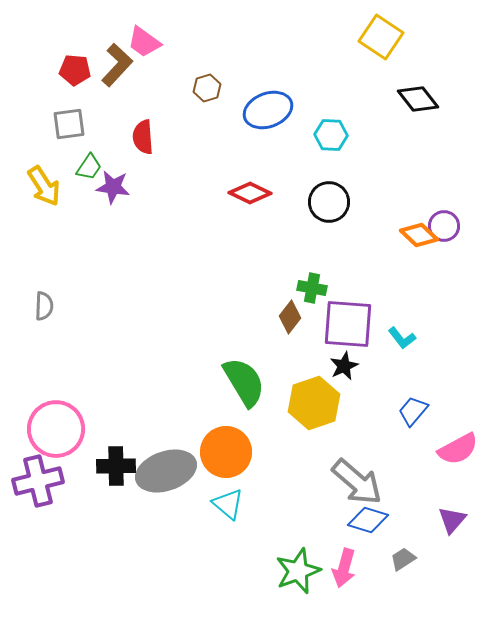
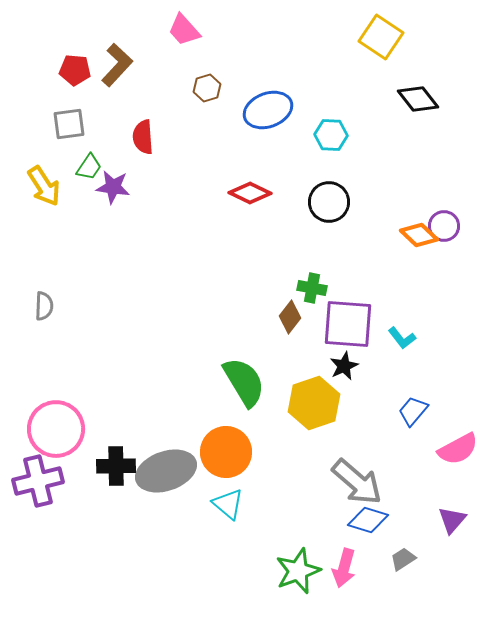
pink trapezoid: moved 40 px right, 12 px up; rotated 12 degrees clockwise
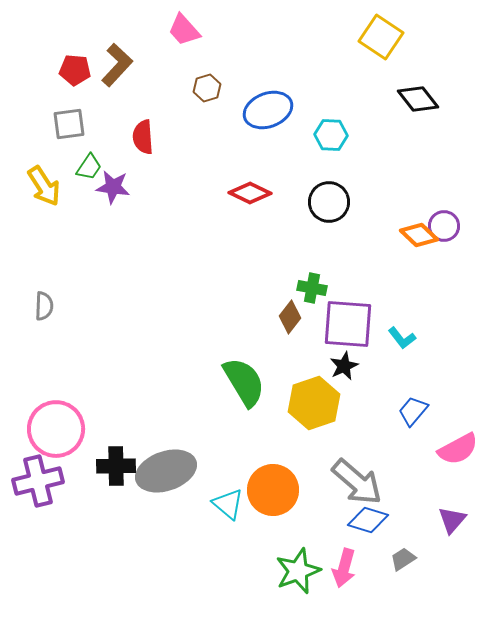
orange circle: moved 47 px right, 38 px down
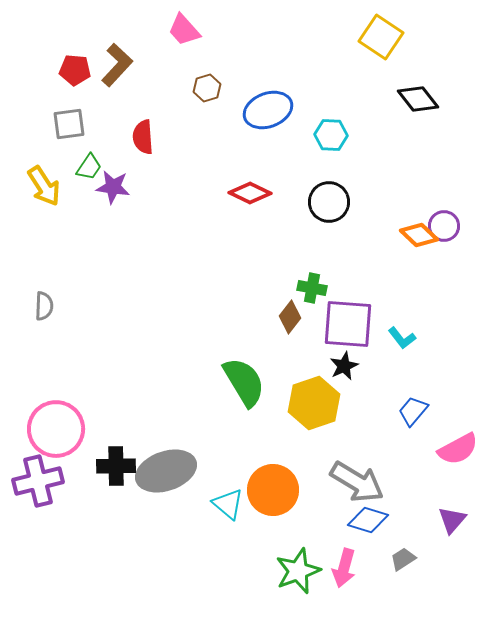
gray arrow: rotated 10 degrees counterclockwise
